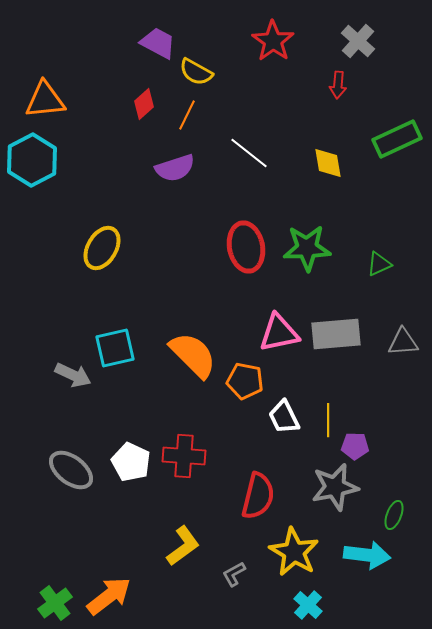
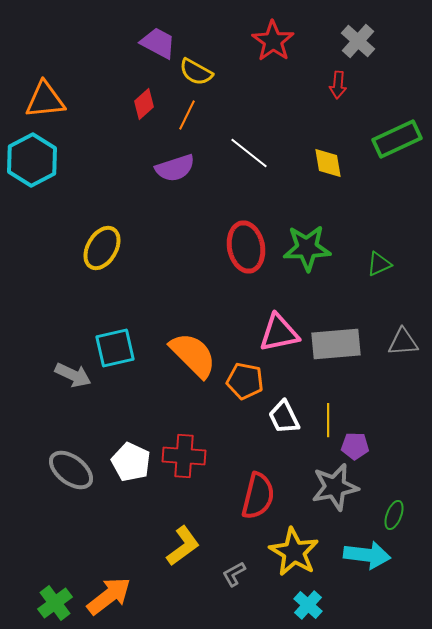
gray rectangle: moved 10 px down
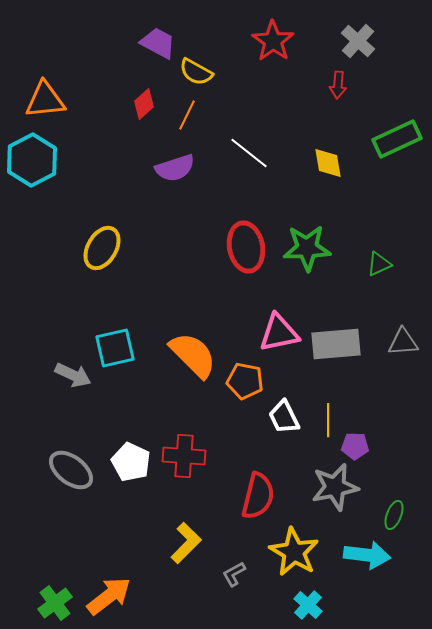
yellow L-shape: moved 3 px right, 3 px up; rotated 9 degrees counterclockwise
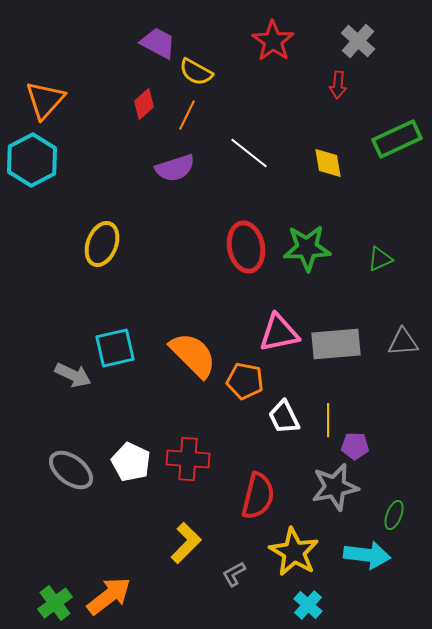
orange triangle: rotated 42 degrees counterclockwise
yellow ellipse: moved 4 px up; rotated 9 degrees counterclockwise
green triangle: moved 1 px right, 5 px up
red cross: moved 4 px right, 3 px down
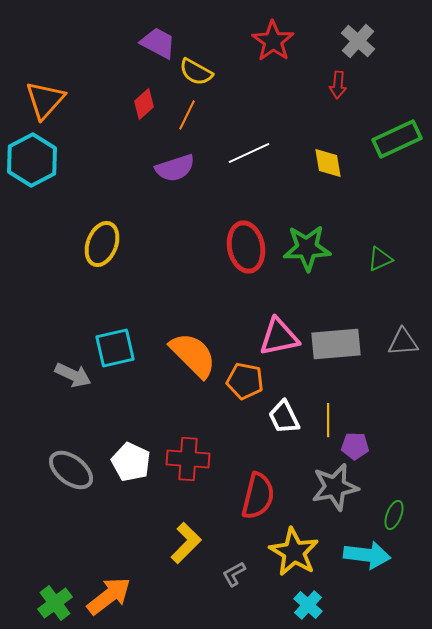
white line: rotated 63 degrees counterclockwise
pink triangle: moved 4 px down
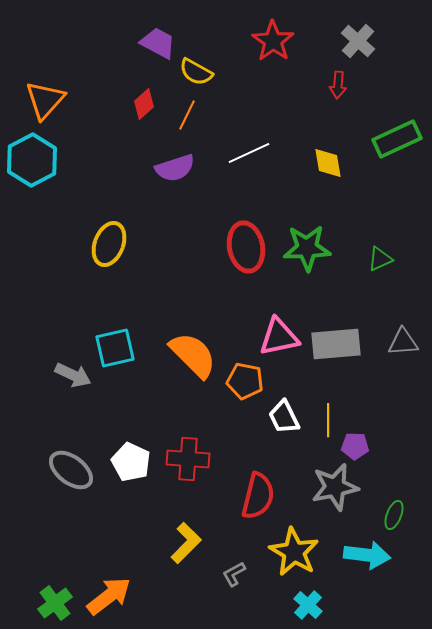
yellow ellipse: moved 7 px right
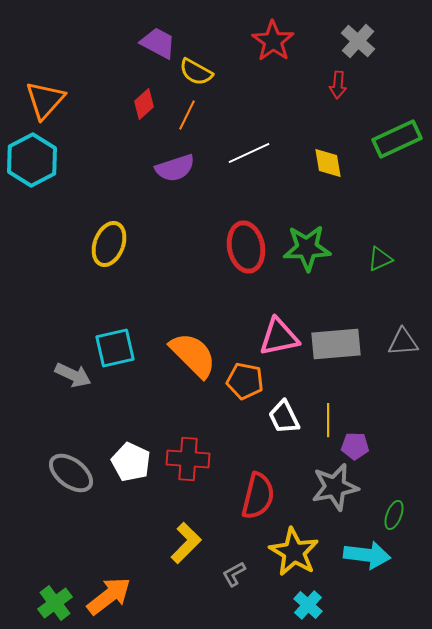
gray ellipse: moved 3 px down
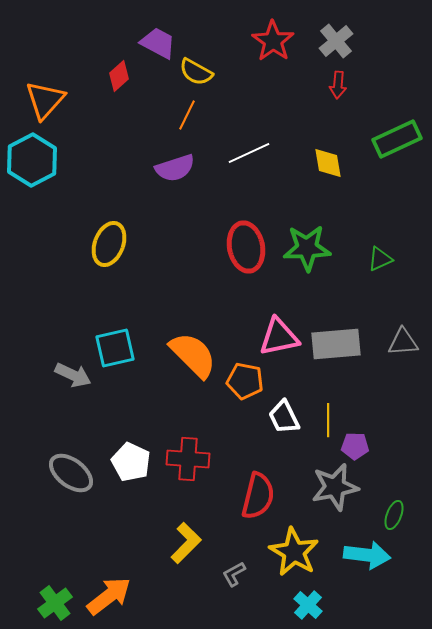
gray cross: moved 22 px left; rotated 8 degrees clockwise
red diamond: moved 25 px left, 28 px up
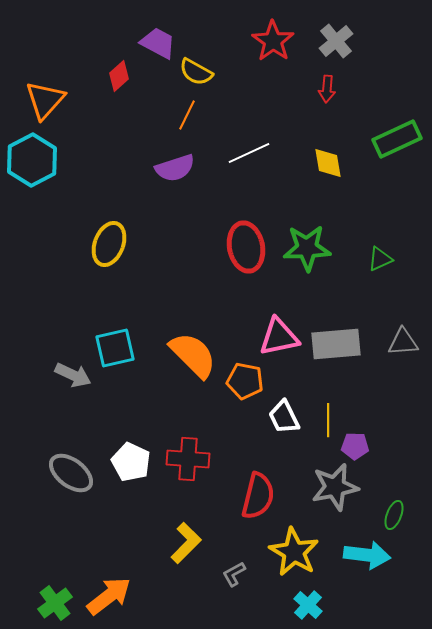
red arrow: moved 11 px left, 4 px down
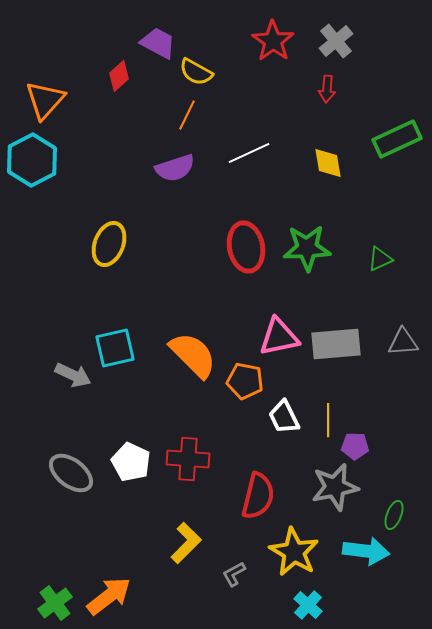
cyan arrow: moved 1 px left, 4 px up
